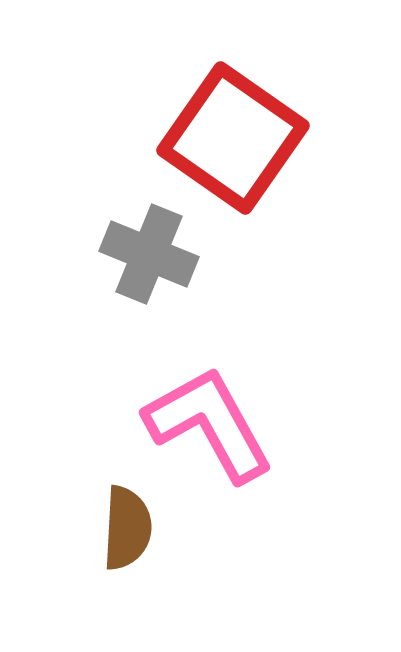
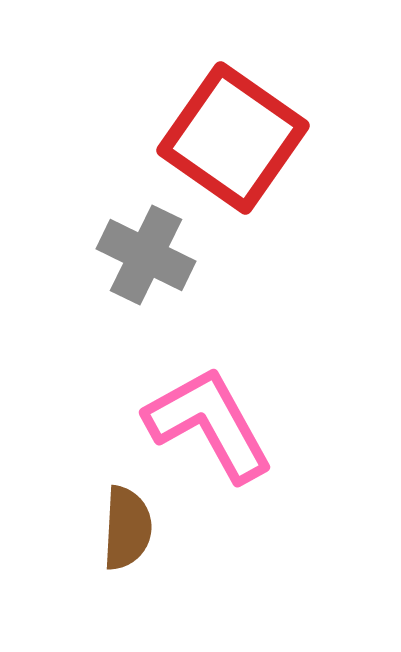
gray cross: moved 3 px left, 1 px down; rotated 4 degrees clockwise
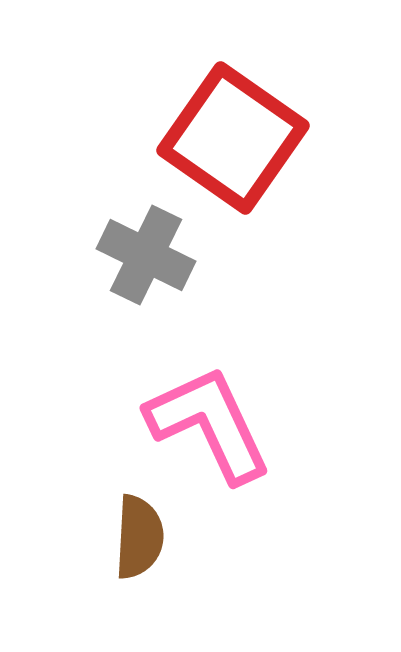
pink L-shape: rotated 4 degrees clockwise
brown semicircle: moved 12 px right, 9 px down
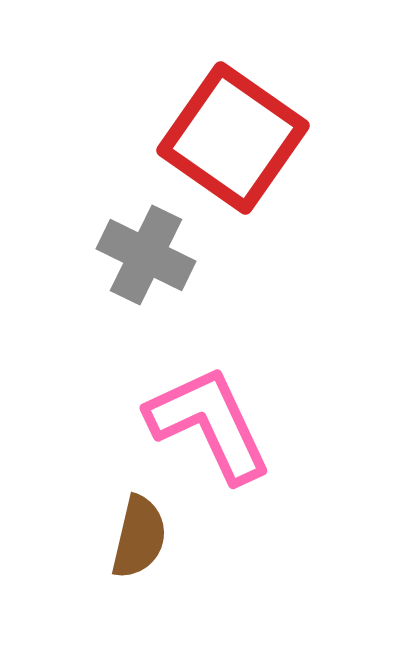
brown semicircle: rotated 10 degrees clockwise
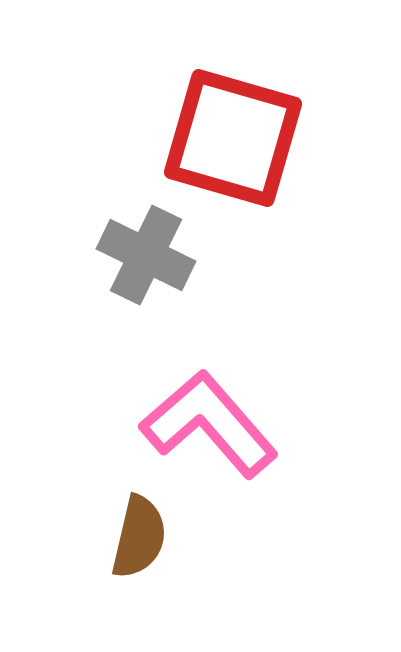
red square: rotated 19 degrees counterclockwise
pink L-shape: rotated 16 degrees counterclockwise
